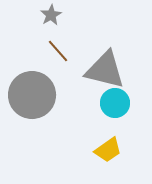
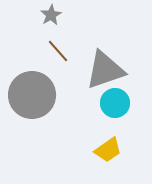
gray triangle: rotated 33 degrees counterclockwise
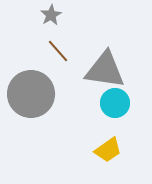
gray triangle: rotated 27 degrees clockwise
gray circle: moved 1 px left, 1 px up
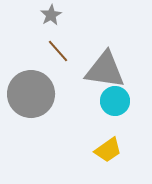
cyan circle: moved 2 px up
